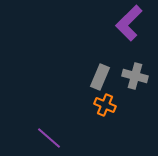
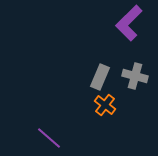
orange cross: rotated 15 degrees clockwise
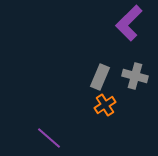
orange cross: rotated 20 degrees clockwise
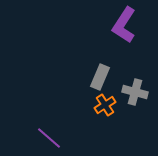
purple L-shape: moved 5 px left, 2 px down; rotated 12 degrees counterclockwise
gray cross: moved 16 px down
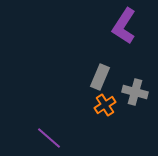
purple L-shape: moved 1 px down
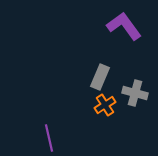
purple L-shape: rotated 111 degrees clockwise
gray cross: moved 1 px down
purple line: rotated 36 degrees clockwise
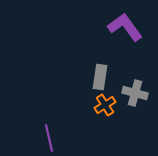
purple L-shape: moved 1 px right, 1 px down
gray rectangle: rotated 15 degrees counterclockwise
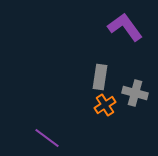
purple line: moved 2 px left; rotated 40 degrees counterclockwise
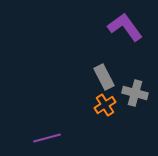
gray rectangle: moved 4 px right; rotated 35 degrees counterclockwise
purple line: rotated 52 degrees counterclockwise
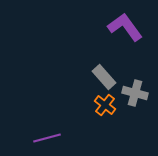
gray rectangle: rotated 15 degrees counterclockwise
orange cross: rotated 20 degrees counterclockwise
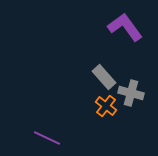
gray cross: moved 4 px left
orange cross: moved 1 px right, 1 px down
purple line: rotated 40 degrees clockwise
